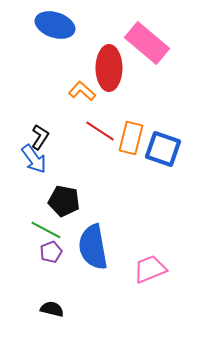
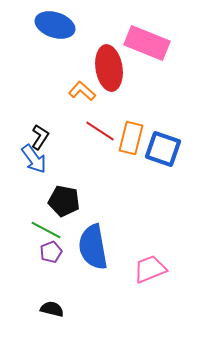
pink rectangle: rotated 18 degrees counterclockwise
red ellipse: rotated 9 degrees counterclockwise
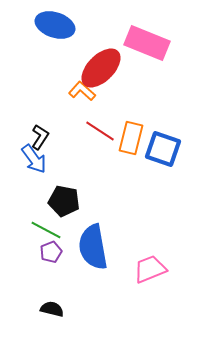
red ellipse: moved 8 px left; rotated 54 degrees clockwise
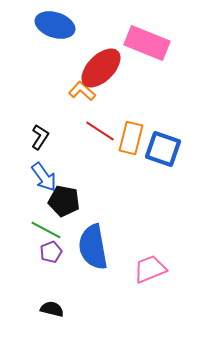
blue arrow: moved 10 px right, 18 px down
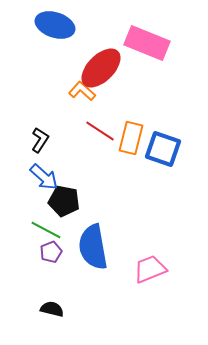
black L-shape: moved 3 px down
blue arrow: rotated 12 degrees counterclockwise
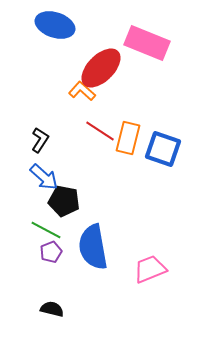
orange rectangle: moved 3 px left
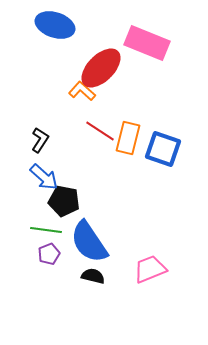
green line: rotated 20 degrees counterclockwise
blue semicircle: moved 4 px left, 5 px up; rotated 24 degrees counterclockwise
purple pentagon: moved 2 px left, 2 px down
black semicircle: moved 41 px right, 33 px up
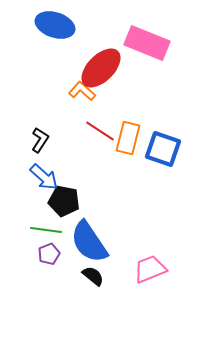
black semicircle: rotated 25 degrees clockwise
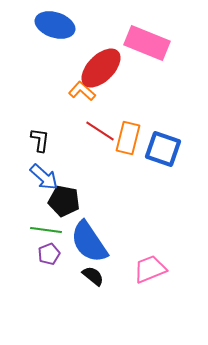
black L-shape: rotated 25 degrees counterclockwise
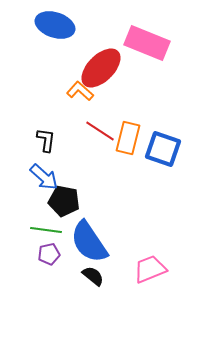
orange L-shape: moved 2 px left
black L-shape: moved 6 px right
purple pentagon: rotated 10 degrees clockwise
